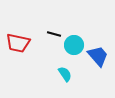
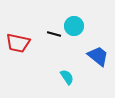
cyan circle: moved 19 px up
blue trapezoid: rotated 10 degrees counterclockwise
cyan semicircle: moved 2 px right, 3 px down
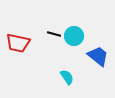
cyan circle: moved 10 px down
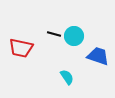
red trapezoid: moved 3 px right, 5 px down
blue trapezoid: rotated 20 degrees counterclockwise
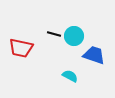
blue trapezoid: moved 4 px left, 1 px up
cyan semicircle: moved 3 px right, 1 px up; rotated 28 degrees counterclockwise
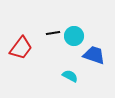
black line: moved 1 px left, 1 px up; rotated 24 degrees counterclockwise
red trapezoid: rotated 65 degrees counterclockwise
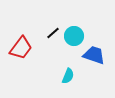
black line: rotated 32 degrees counterclockwise
cyan semicircle: moved 2 px left; rotated 84 degrees clockwise
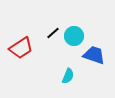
red trapezoid: rotated 20 degrees clockwise
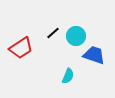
cyan circle: moved 2 px right
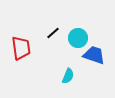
cyan circle: moved 2 px right, 2 px down
red trapezoid: rotated 65 degrees counterclockwise
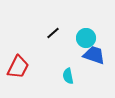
cyan circle: moved 8 px right
red trapezoid: moved 3 px left, 19 px down; rotated 35 degrees clockwise
cyan semicircle: rotated 147 degrees clockwise
